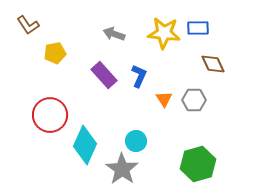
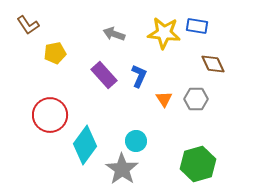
blue rectangle: moved 1 px left, 2 px up; rotated 10 degrees clockwise
gray hexagon: moved 2 px right, 1 px up
cyan diamond: rotated 12 degrees clockwise
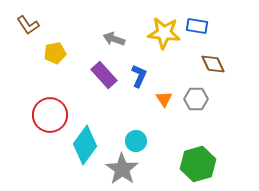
gray arrow: moved 5 px down
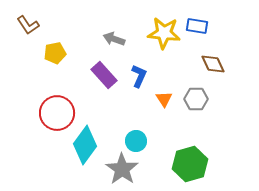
red circle: moved 7 px right, 2 px up
green hexagon: moved 8 px left
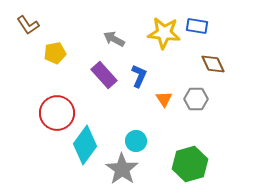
gray arrow: rotated 10 degrees clockwise
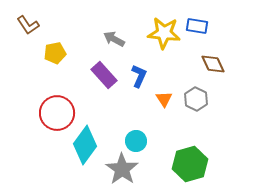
gray hexagon: rotated 25 degrees clockwise
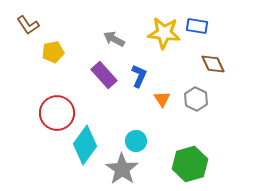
yellow pentagon: moved 2 px left, 1 px up
orange triangle: moved 2 px left
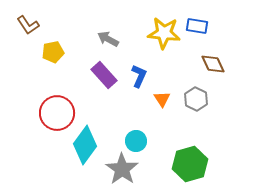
gray arrow: moved 6 px left
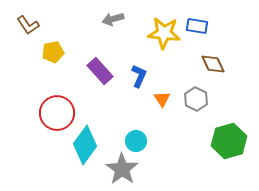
gray arrow: moved 5 px right, 20 px up; rotated 45 degrees counterclockwise
purple rectangle: moved 4 px left, 4 px up
green hexagon: moved 39 px right, 23 px up
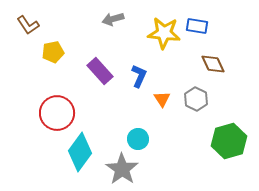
cyan circle: moved 2 px right, 2 px up
cyan diamond: moved 5 px left, 7 px down
